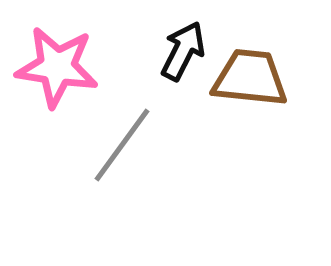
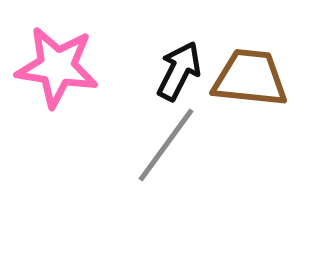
black arrow: moved 4 px left, 20 px down
gray line: moved 44 px right
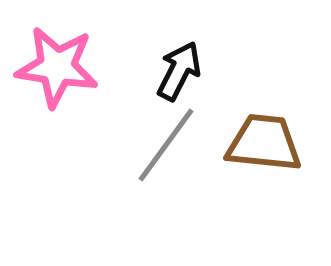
brown trapezoid: moved 14 px right, 65 px down
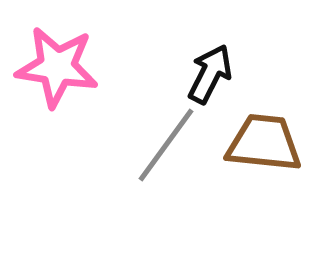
black arrow: moved 31 px right, 3 px down
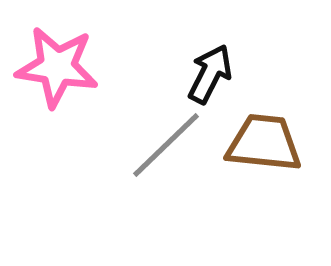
gray line: rotated 10 degrees clockwise
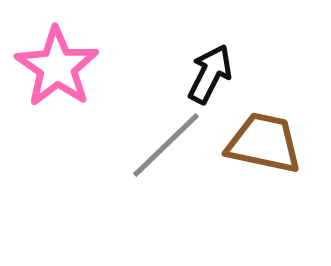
pink star: rotated 26 degrees clockwise
brown trapezoid: rotated 6 degrees clockwise
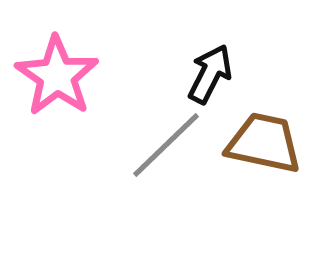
pink star: moved 9 px down
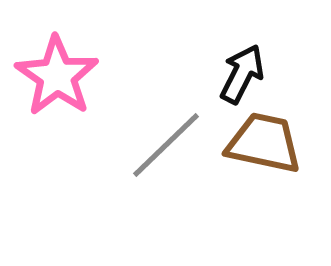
black arrow: moved 32 px right
